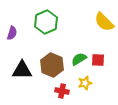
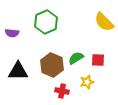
purple semicircle: rotated 80 degrees clockwise
green semicircle: moved 3 px left, 1 px up
black triangle: moved 4 px left, 1 px down
yellow star: moved 2 px right, 1 px up
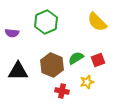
yellow semicircle: moved 7 px left
red square: rotated 24 degrees counterclockwise
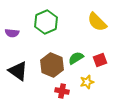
red square: moved 2 px right
black triangle: rotated 35 degrees clockwise
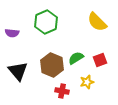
black triangle: rotated 15 degrees clockwise
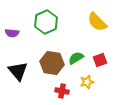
brown hexagon: moved 2 px up; rotated 15 degrees counterclockwise
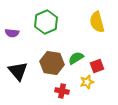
yellow semicircle: rotated 30 degrees clockwise
red square: moved 3 px left, 6 px down
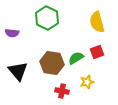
green hexagon: moved 1 px right, 4 px up; rotated 10 degrees counterclockwise
red square: moved 14 px up
